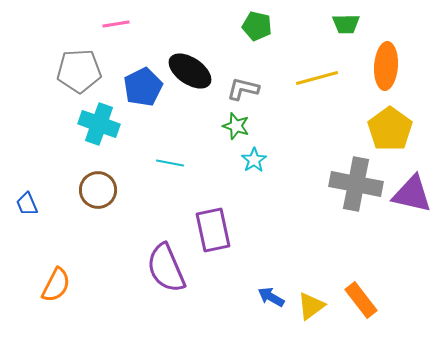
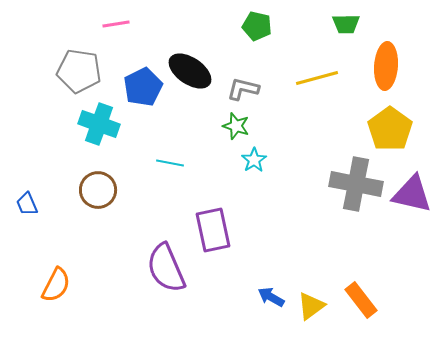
gray pentagon: rotated 12 degrees clockwise
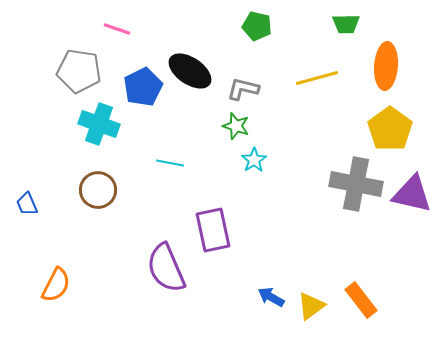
pink line: moved 1 px right, 5 px down; rotated 28 degrees clockwise
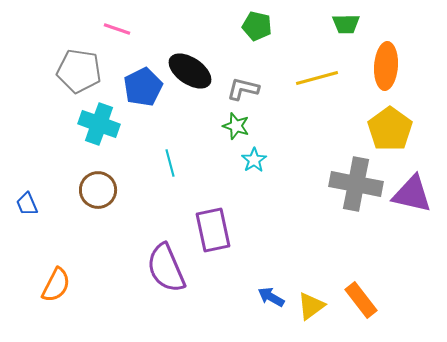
cyan line: rotated 64 degrees clockwise
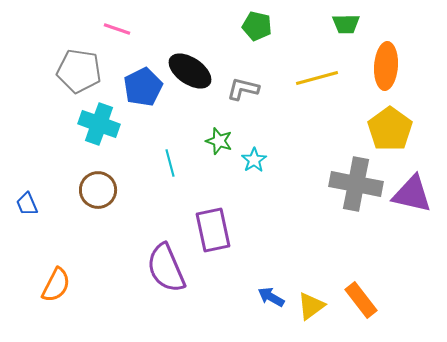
green star: moved 17 px left, 15 px down
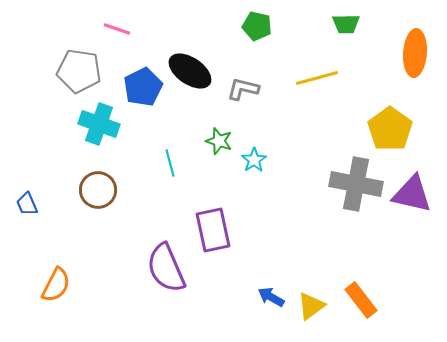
orange ellipse: moved 29 px right, 13 px up
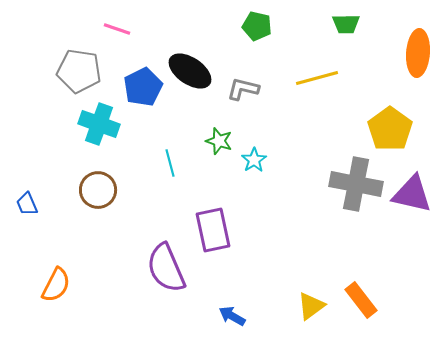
orange ellipse: moved 3 px right
blue arrow: moved 39 px left, 19 px down
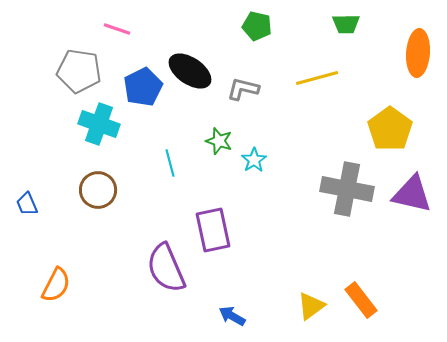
gray cross: moved 9 px left, 5 px down
